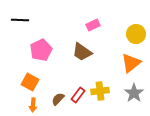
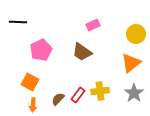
black line: moved 2 px left, 2 px down
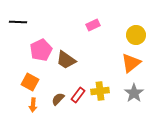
yellow circle: moved 1 px down
brown trapezoid: moved 16 px left, 8 px down
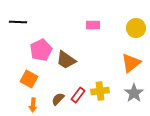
pink rectangle: rotated 24 degrees clockwise
yellow circle: moved 7 px up
orange square: moved 1 px left, 3 px up
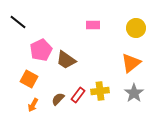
black line: rotated 36 degrees clockwise
orange arrow: rotated 24 degrees clockwise
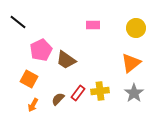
red rectangle: moved 2 px up
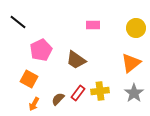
brown trapezoid: moved 10 px right
orange arrow: moved 1 px right, 1 px up
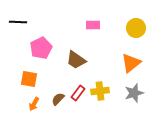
black line: rotated 36 degrees counterclockwise
pink pentagon: moved 2 px up
orange square: rotated 18 degrees counterclockwise
gray star: rotated 18 degrees clockwise
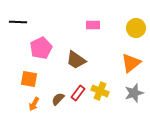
yellow cross: rotated 30 degrees clockwise
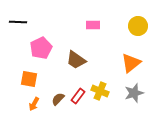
yellow circle: moved 2 px right, 2 px up
red rectangle: moved 3 px down
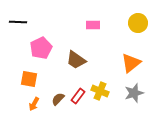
yellow circle: moved 3 px up
